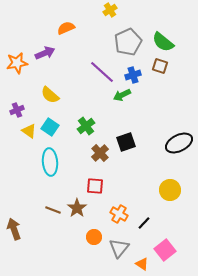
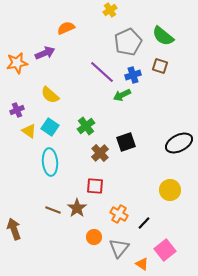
green semicircle: moved 6 px up
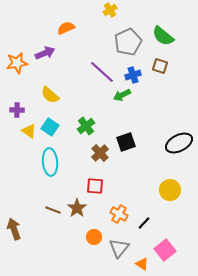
purple cross: rotated 24 degrees clockwise
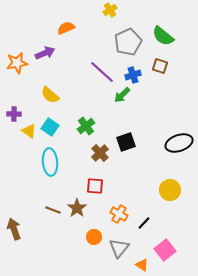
green arrow: rotated 18 degrees counterclockwise
purple cross: moved 3 px left, 4 px down
black ellipse: rotated 8 degrees clockwise
orange triangle: moved 1 px down
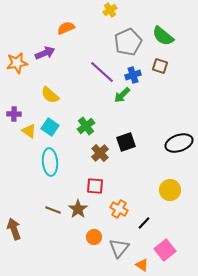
brown star: moved 1 px right, 1 px down
orange cross: moved 5 px up
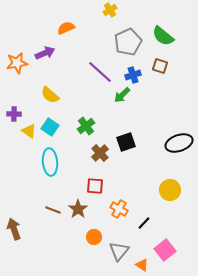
purple line: moved 2 px left
gray triangle: moved 3 px down
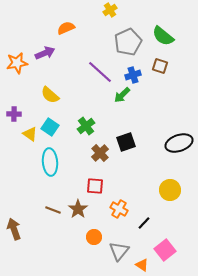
yellow triangle: moved 1 px right, 3 px down
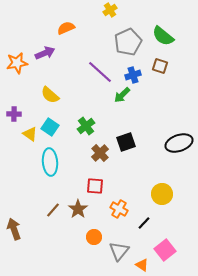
yellow circle: moved 8 px left, 4 px down
brown line: rotated 70 degrees counterclockwise
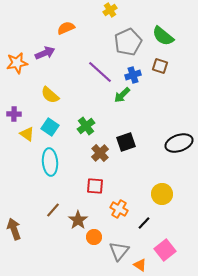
yellow triangle: moved 3 px left
brown star: moved 11 px down
orange triangle: moved 2 px left
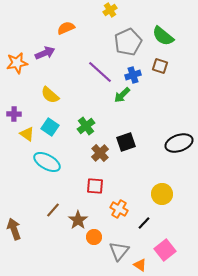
cyan ellipse: moved 3 px left; rotated 56 degrees counterclockwise
